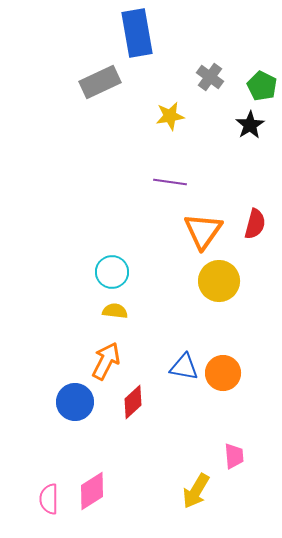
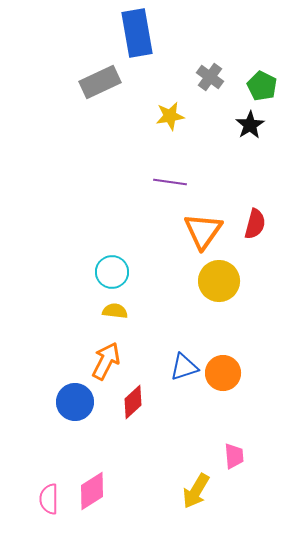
blue triangle: rotated 28 degrees counterclockwise
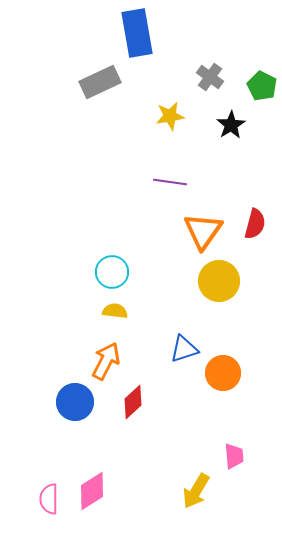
black star: moved 19 px left
blue triangle: moved 18 px up
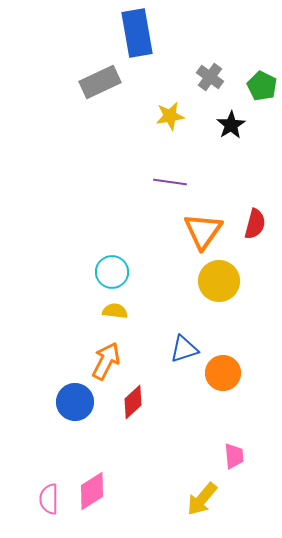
yellow arrow: moved 6 px right, 8 px down; rotated 9 degrees clockwise
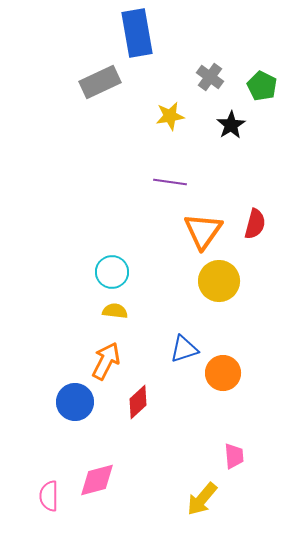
red diamond: moved 5 px right
pink diamond: moved 5 px right, 11 px up; rotated 18 degrees clockwise
pink semicircle: moved 3 px up
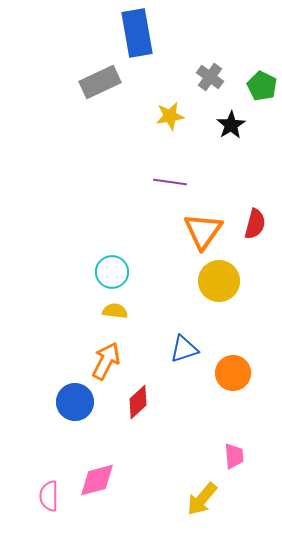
orange circle: moved 10 px right
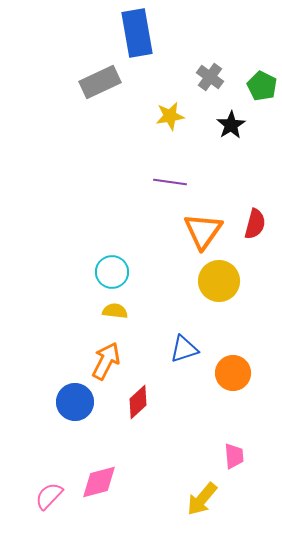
pink diamond: moved 2 px right, 2 px down
pink semicircle: rotated 44 degrees clockwise
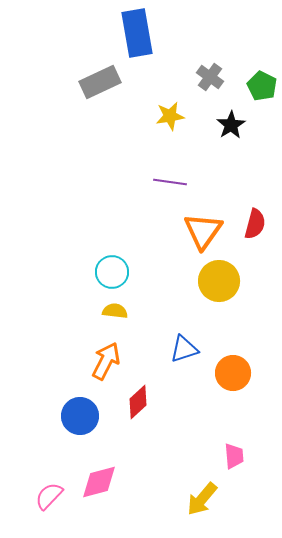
blue circle: moved 5 px right, 14 px down
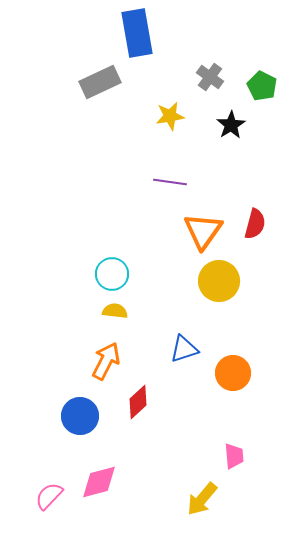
cyan circle: moved 2 px down
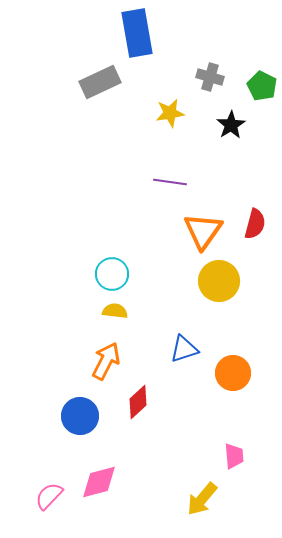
gray cross: rotated 20 degrees counterclockwise
yellow star: moved 3 px up
